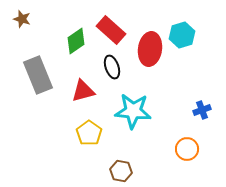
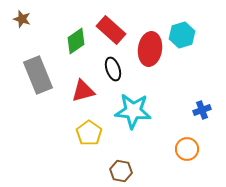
black ellipse: moved 1 px right, 2 px down
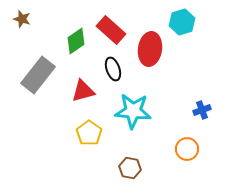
cyan hexagon: moved 13 px up
gray rectangle: rotated 60 degrees clockwise
brown hexagon: moved 9 px right, 3 px up
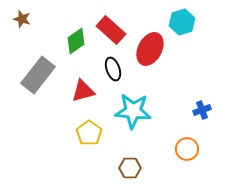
red ellipse: rotated 20 degrees clockwise
brown hexagon: rotated 10 degrees counterclockwise
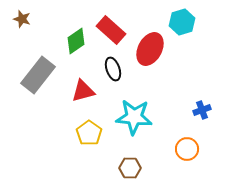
cyan star: moved 1 px right, 6 px down
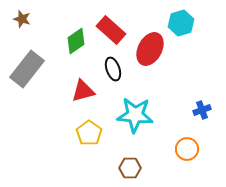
cyan hexagon: moved 1 px left, 1 px down
gray rectangle: moved 11 px left, 6 px up
cyan star: moved 1 px right, 2 px up
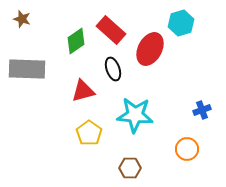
gray rectangle: rotated 54 degrees clockwise
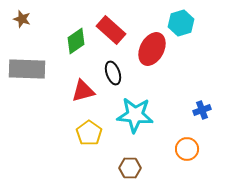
red ellipse: moved 2 px right
black ellipse: moved 4 px down
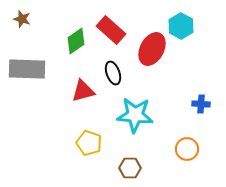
cyan hexagon: moved 3 px down; rotated 15 degrees counterclockwise
blue cross: moved 1 px left, 6 px up; rotated 24 degrees clockwise
yellow pentagon: moved 10 px down; rotated 15 degrees counterclockwise
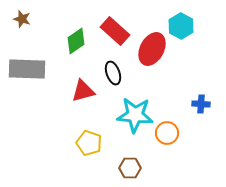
red rectangle: moved 4 px right, 1 px down
orange circle: moved 20 px left, 16 px up
